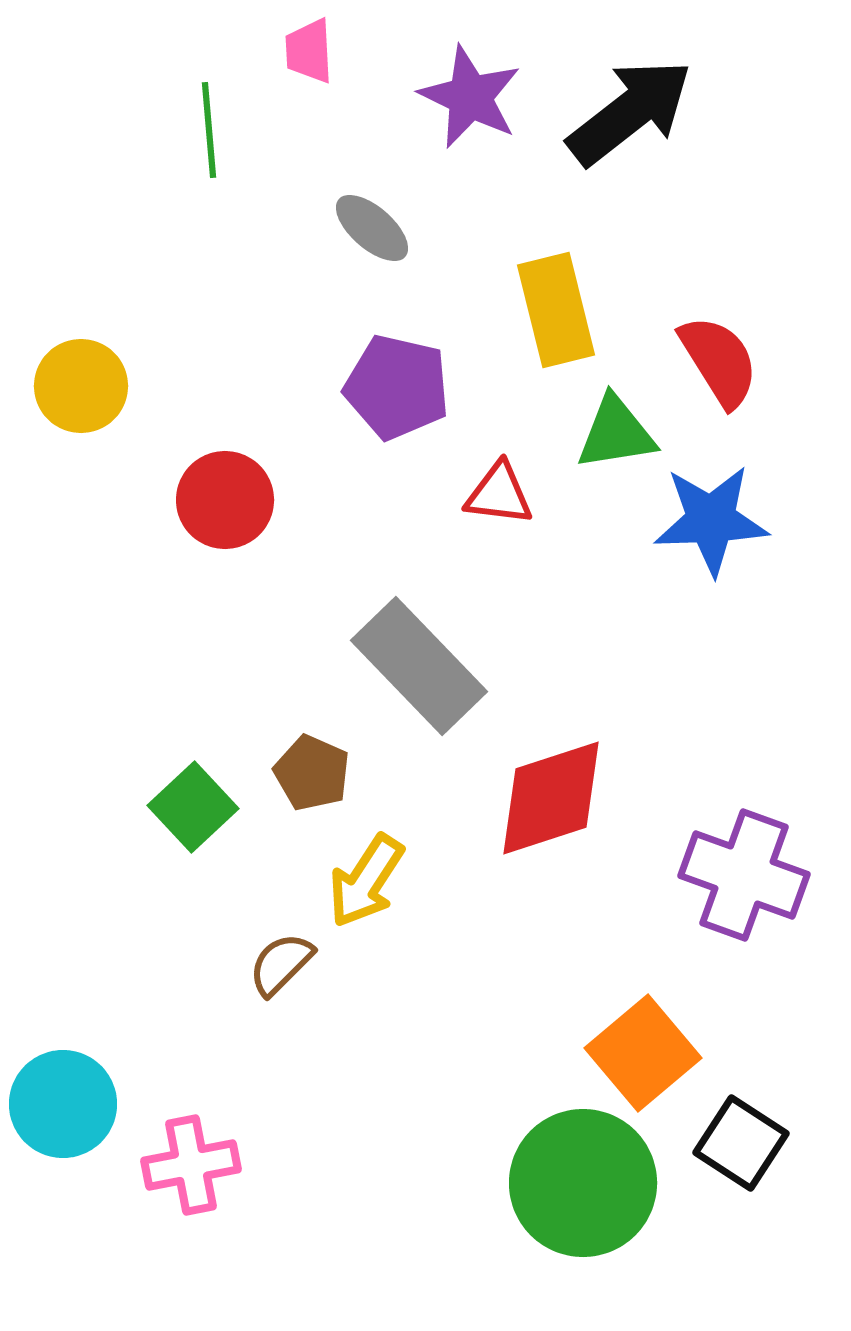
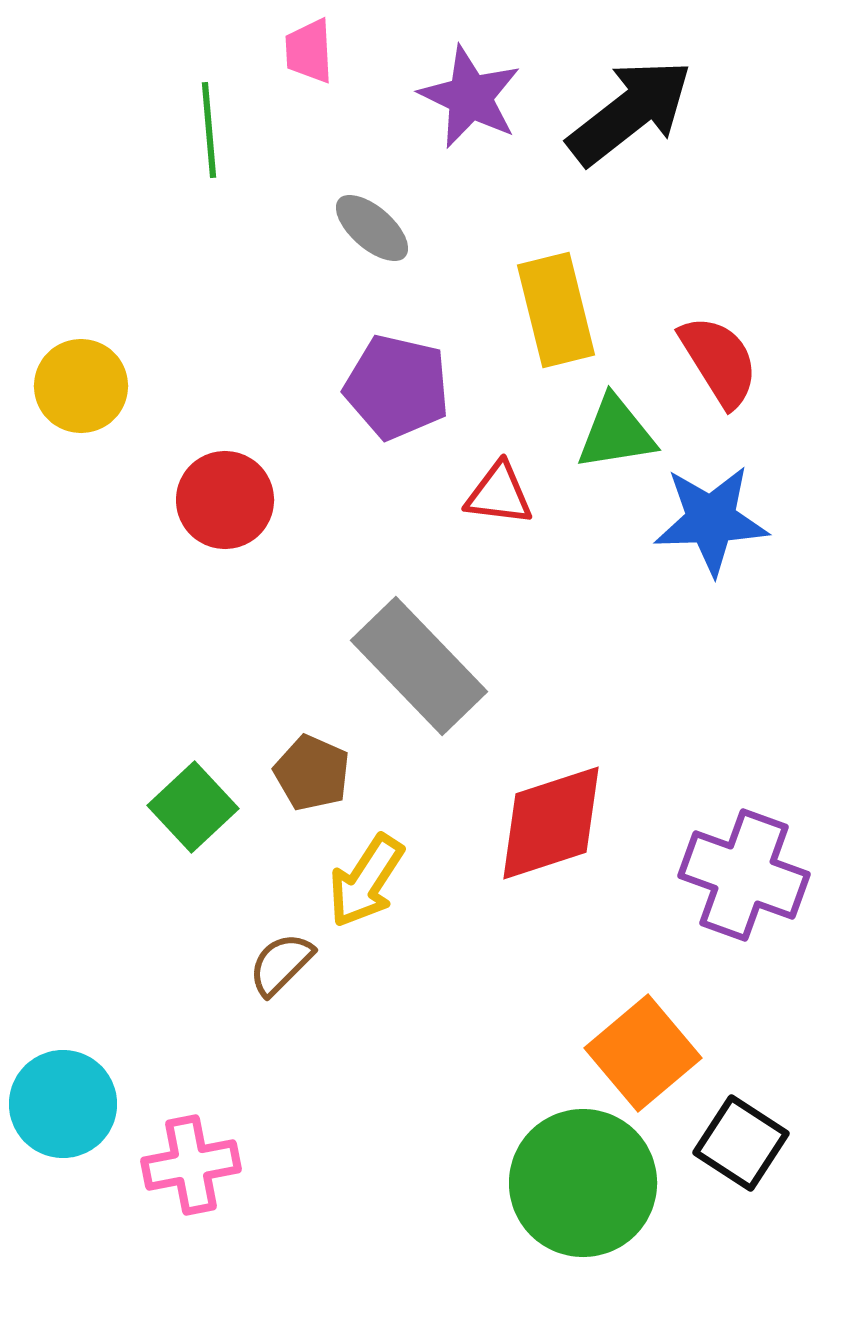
red diamond: moved 25 px down
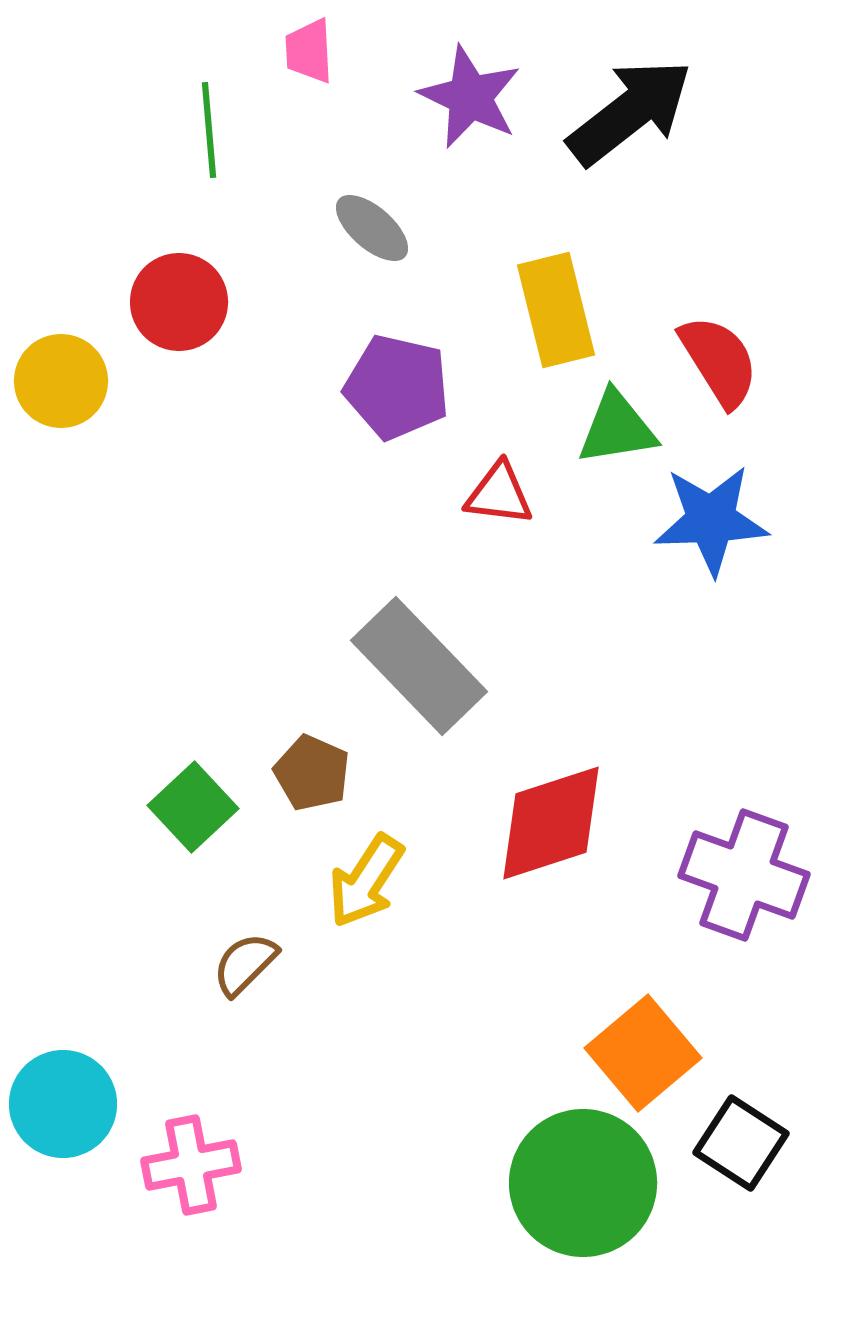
yellow circle: moved 20 px left, 5 px up
green triangle: moved 1 px right, 5 px up
red circle: moved 46 px left, 198 px up
brown semicircle: moved 36 px left
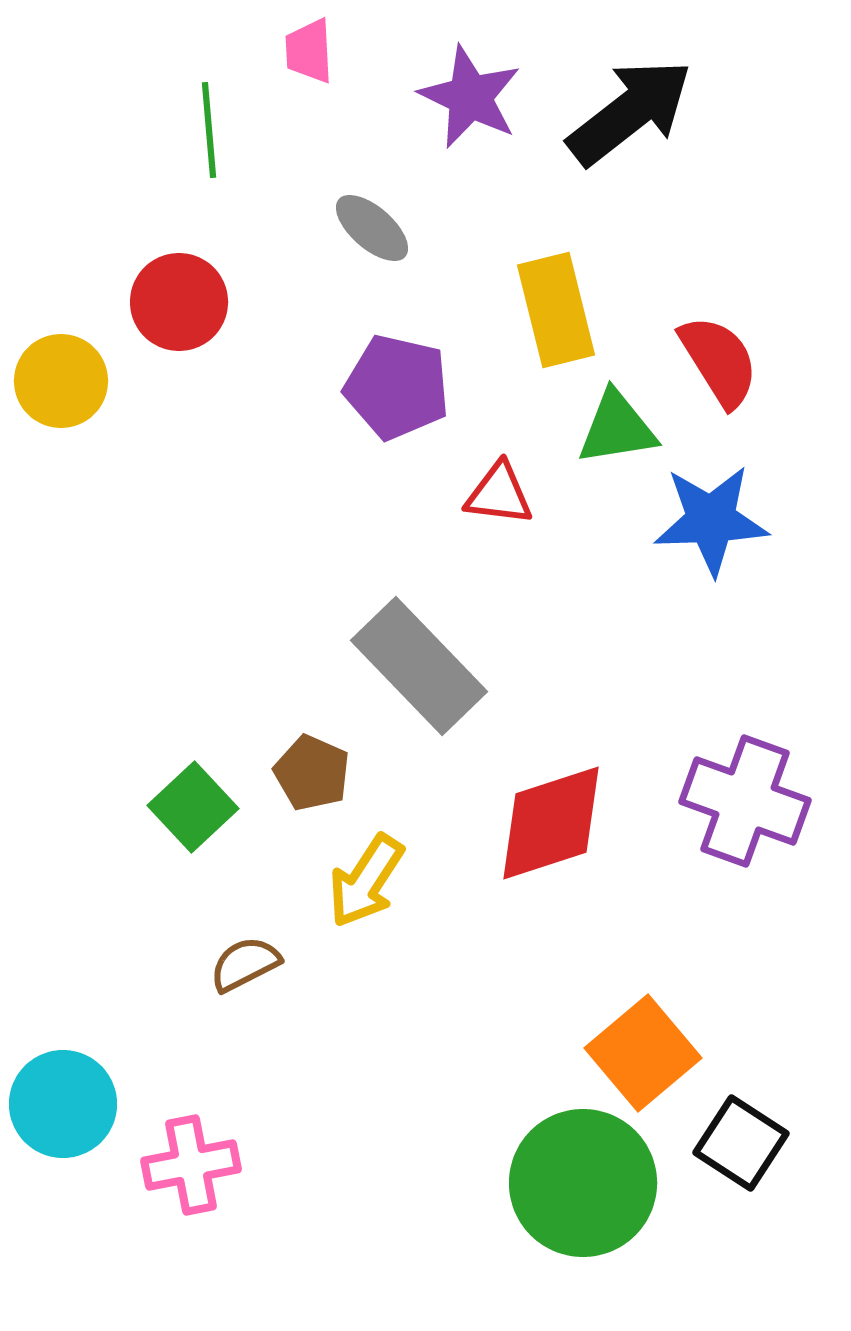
purple cross: moved 1 px right, 74 px up
brown semicircle: rotated 18 degrees clockwise
